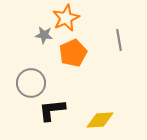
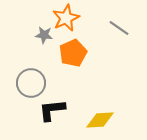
gray line: moved 12 px up; rotated 45 degrees counterclockwise
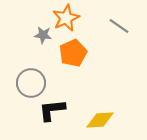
gray line: moved 2 px up
gray star: moved 1 px left
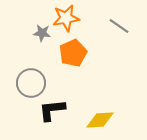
orange star: rotated 16 degrees clockwise
gray star: moved 1 px left, 2 px up
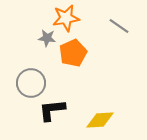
gray star: moved 5 px right, 5 px down
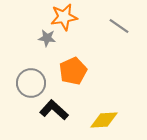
orange star: moved 2 px left, 1 px up
orange pentagon: moved 18 px down
black L-shape: moved 2 px right; rotated 48 degrees clockwise
yellow diamond: moved 4 px right
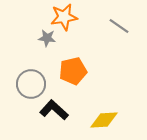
orange pentagon: rotated 12 degrees clockwise
gray circle: moved 1 px down
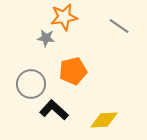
gray star: moved 1 px left
